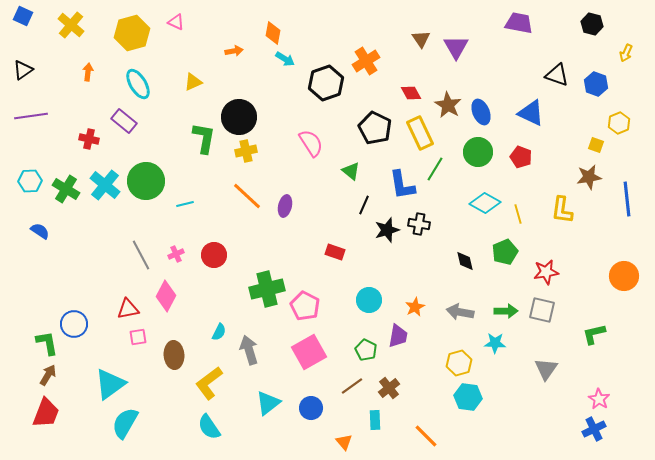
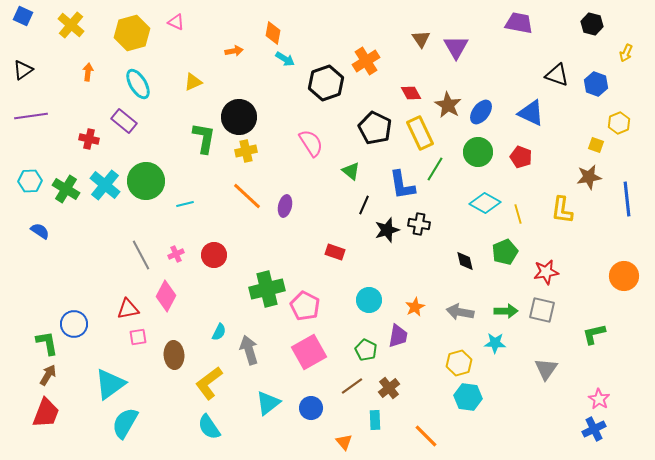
blue ellipse at (481, 112): rotated 60 degrees clockwise
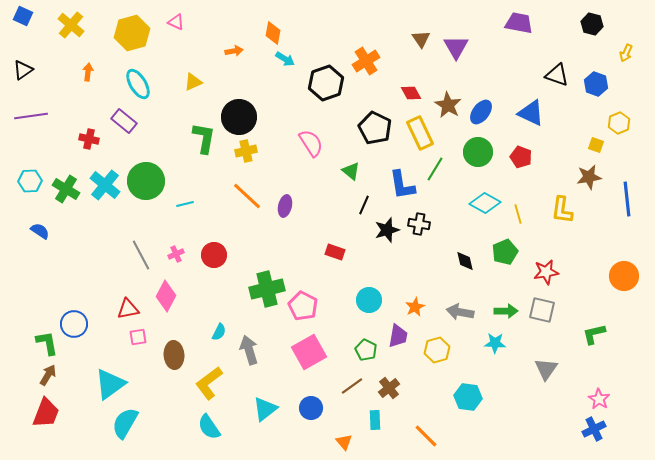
pink pentagon at (305, 306): moved 2 px left
yellow hexagon at (459, 363): moved 22 px left, 13 px up
cyan triangle at (268, 403): moved 3 px left, 6 px down
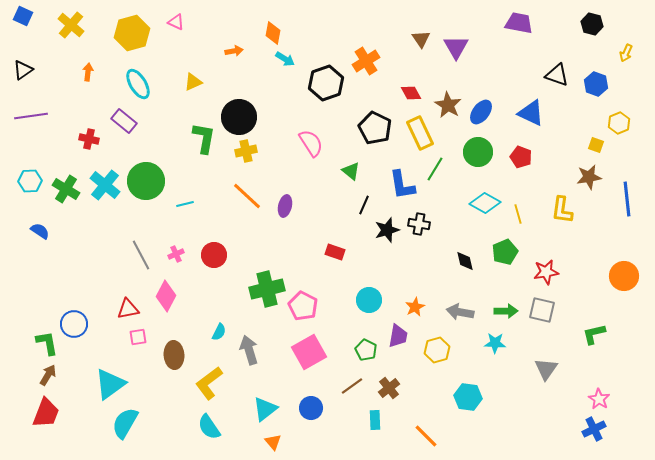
orange triangle at (344, 442): moved 71 px left
